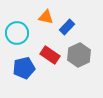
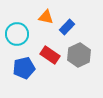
cyan circle: moved 1 px down
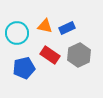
orange triangle: moved 1 px left, 9 px down
blue rectangle: moved 1 px down; rotated 21 degrees clockwise
cyan circle: moved 1 px up
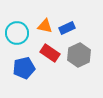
red rectangle: moved 2 px up
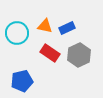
blue pentagon: moved 2 px left, 13 px down
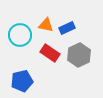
orange triangle: moved 1 px right, 1 px up
cyan circle: moved 3 px right, 2 px down
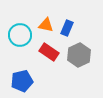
blue rectangle: rotated 42 degrees counterclockwise
red rectangle: moved 1 px left, 1 px up
